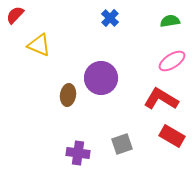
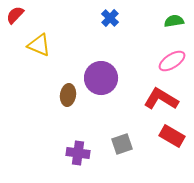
green semicircle: moved 4 px right
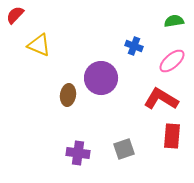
blue cross: moved 24 px right, 28 px down; rotated 24 degrees counterclockwise
pink ellipse: rotated 8 degrees counterclockwise
red rectangle: rotated 65 degrees clockwise
gray square: moved 2 px right, 5 px down
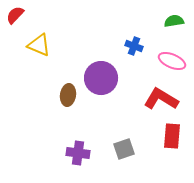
pink ellipse: rotated 64 degrees clockwise
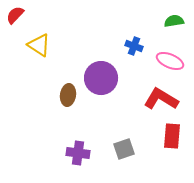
yellow triangle: rotated 10 degrees clockwise
pink ellipse: moved 2 px left
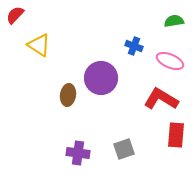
red rectangle: moved 4 px right, 1 px up
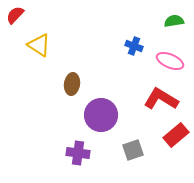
purple circle: moved 37 px down
brown ellipse: moved 4 px right, 11 px up
red rectangle: rotated 45 degrees clockwise
gray square: moved 9 px right, 1 px down
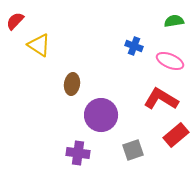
red semicircle: moved 6 px down
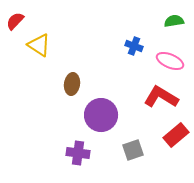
red L-shape: moved 2 px up
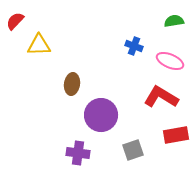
yellow triangle: rotated 35 degrees counterclockwise
red rectangle: rotated 30 degrees clockwise
